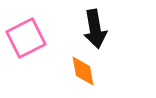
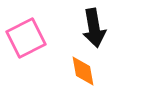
black arrow: moved 1 px left, 1 px up
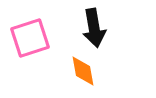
pink square: moved 4 px right; rotated 9 degrees clockwise
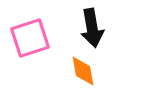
black arrow: moved 2 px left
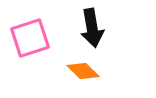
orange diamond: rotated 36 degrees counterclockwise
